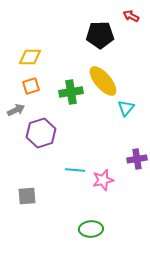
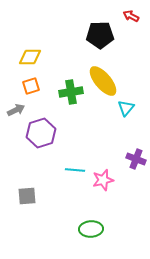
purple cross: moved 1 px left; rotated 30 degrees clockwise
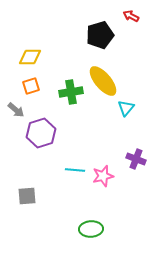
black pentagon: rotated 16 degrees counterclockwise
gray arrow: rotated 66 degrees clockwise
pink star: moved 4 px up
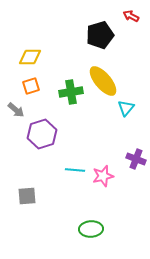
purple hexagon: moved 1 px right, 1 px down
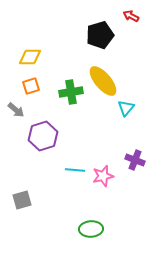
purple hexagon: moved 1 px right, 2 px down
purple cross: moved 1 px left, 1 px down
gray square: moved 5 px left, 4 px down; rotated 12 degrees counterclockwise
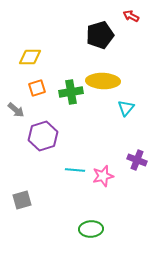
yellow ellipse: rotated 48 degrees counterclockwise
orange square: moved 6 px right, 2 px down
purple cross: moved 2 px right
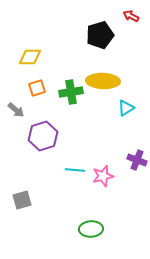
cyan triangle: rotated 18 degrees clockwise
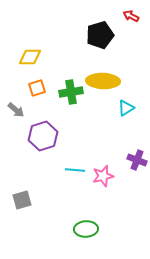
green ellipse: moved 5 px left
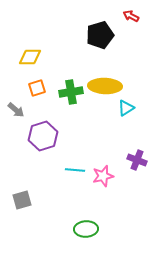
yellow ellipse: moved 2 px right, 5 px down
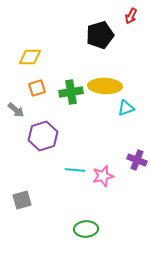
red arrow: rotated 91 degrees counterclockwise
cyan triangle: rotated 12 degrees clockwise
